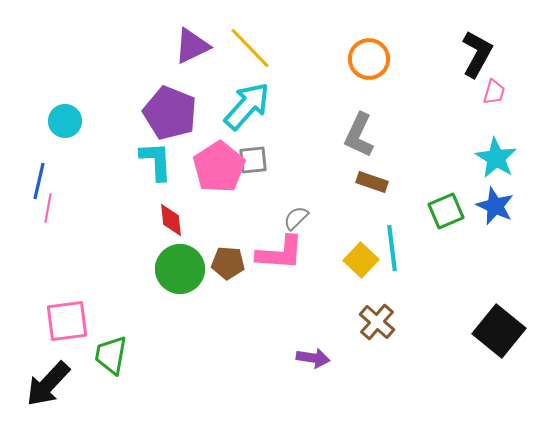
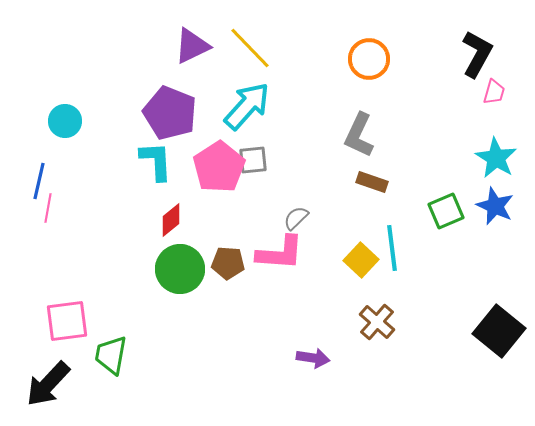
red diamond: rotated 56 degrees clockwise
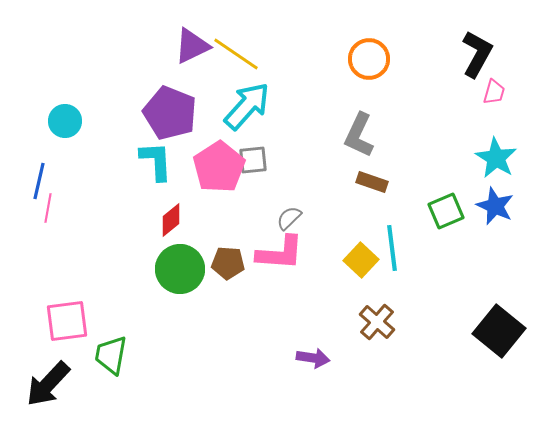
yellow line: moved 14 px left, 6 px down; rotated 12 degrees counterclockwise
gray semicircle: moved 7 px left
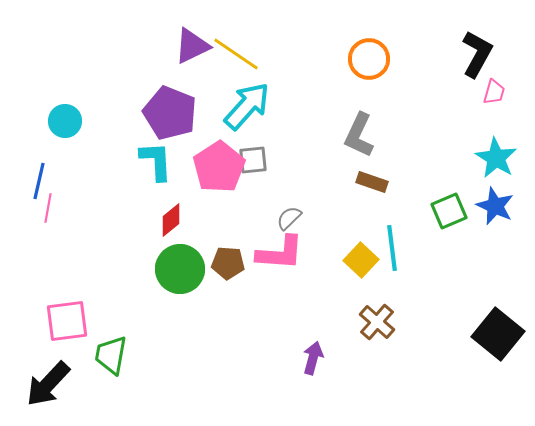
green square: moved 3 px right
black square: moved 1 px left, 3 px down
purple arrow: rotated 84 degrees counterclockwise
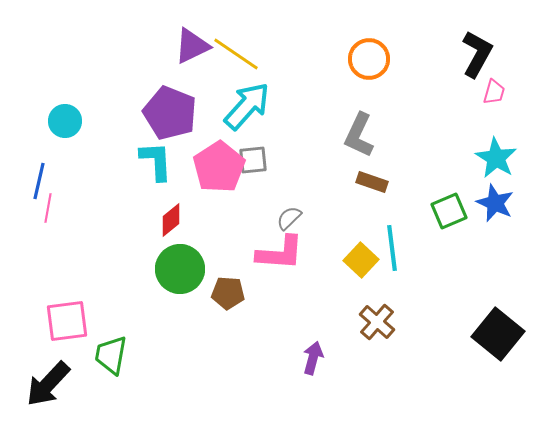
blue star: moved 3 px up
brown pentagon: moved 30 px down
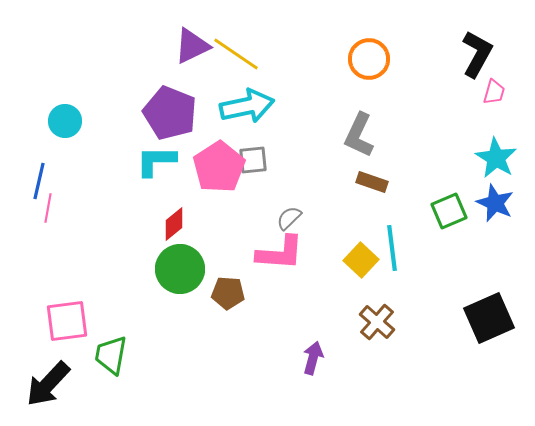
cyan arrow: rotated 36 degrees clockwise
cyan L-shape: rotated 87 degrees counterclockwise
red diamond: moved 3 px right, 4 px down
black square: moved 9 px left, 16 px up; rotated 27 degrees clockwise
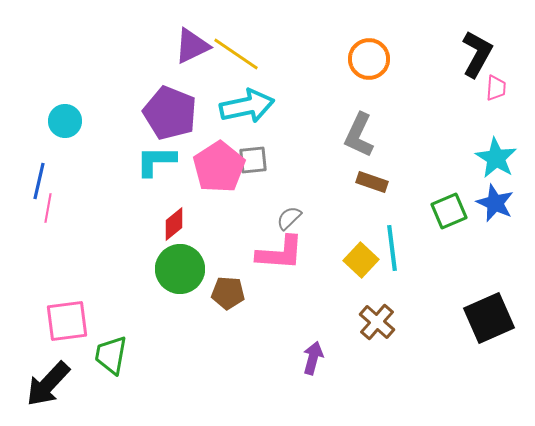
pink trapezoid: moved 2 px right, 4 px up; rotated 12 degrees counterclockwise
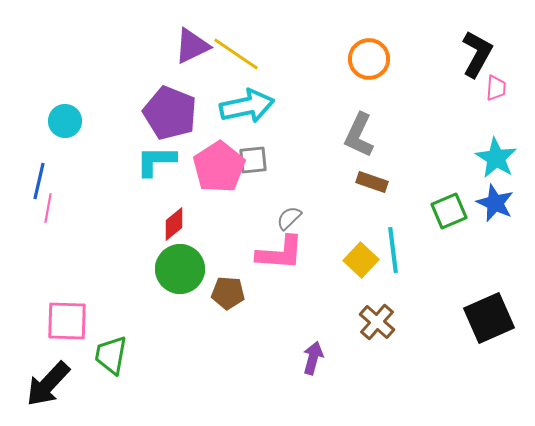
cyan line: moved 1 px right, 2 px down
pink square: rotated 9 degrees clockwise
